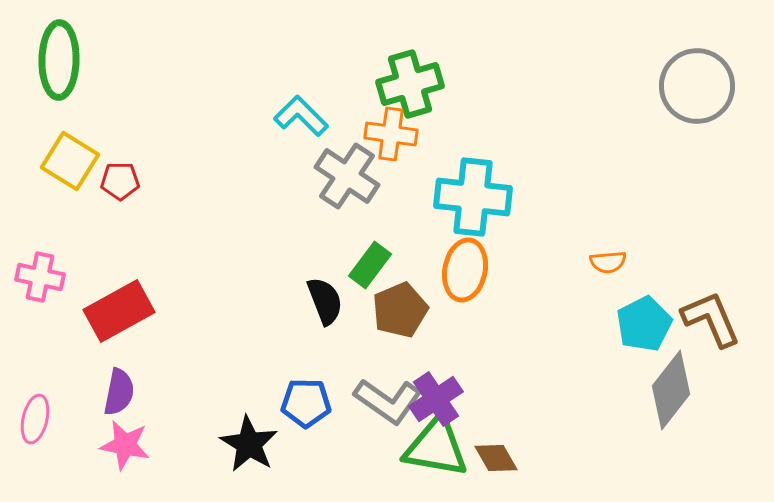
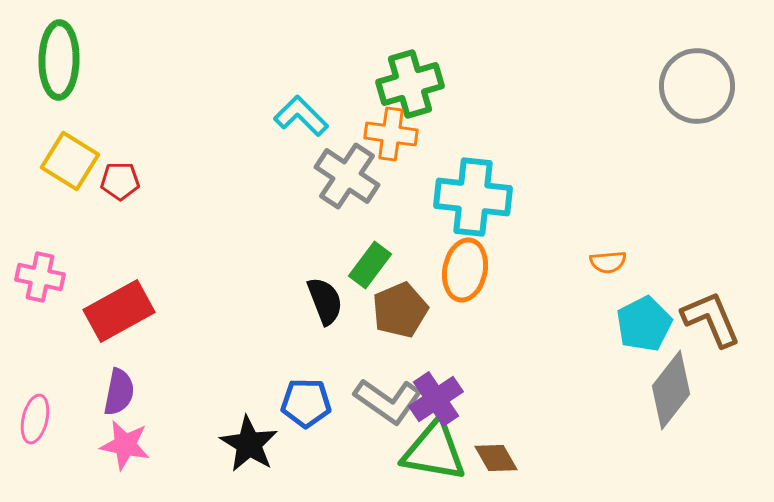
green triangle: moved 2 px left, 4 px down
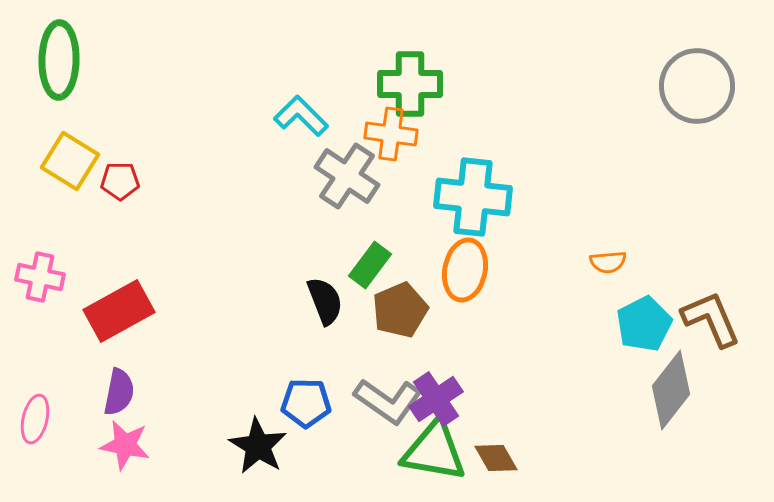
green cross: rotated 16 degrees clockwise
black star: moved 9 px right, 2 px down
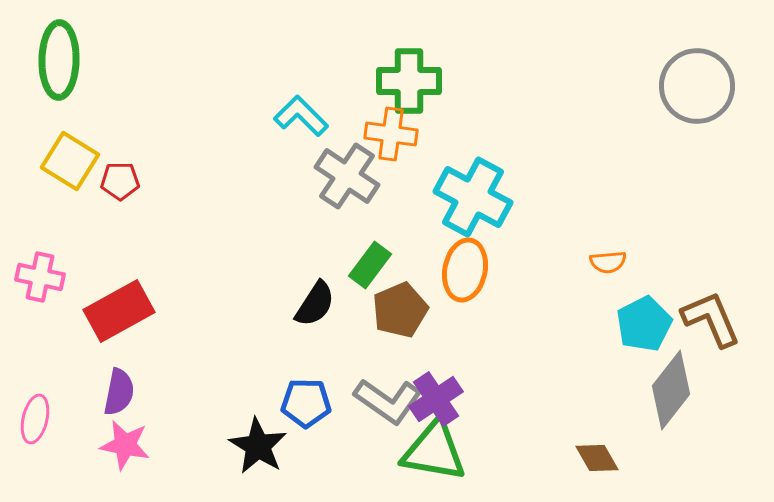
green cross: moved 1 px left, 3 px up
cyan cross: rotated 22 degrees clockwise
black semicircle: moved 10 px left, 3 px down; rotated 54 degrees clockwise
brown diamond: moved 101 px right
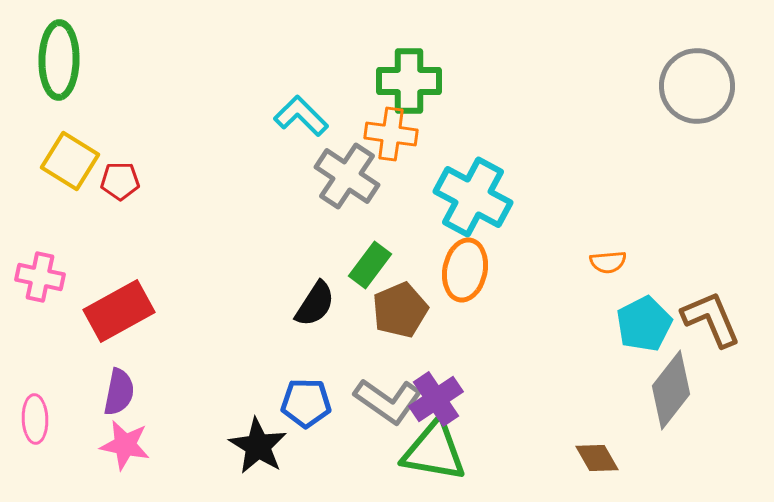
pink ellipse: rotated 15 degrees counterclockwise
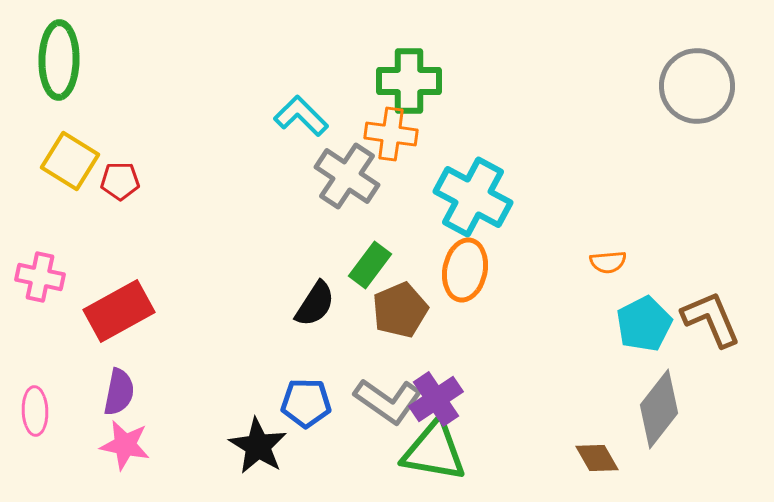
gray diamond: moved 12 px left, 19 px down
pink ellipse: moved 8 px up
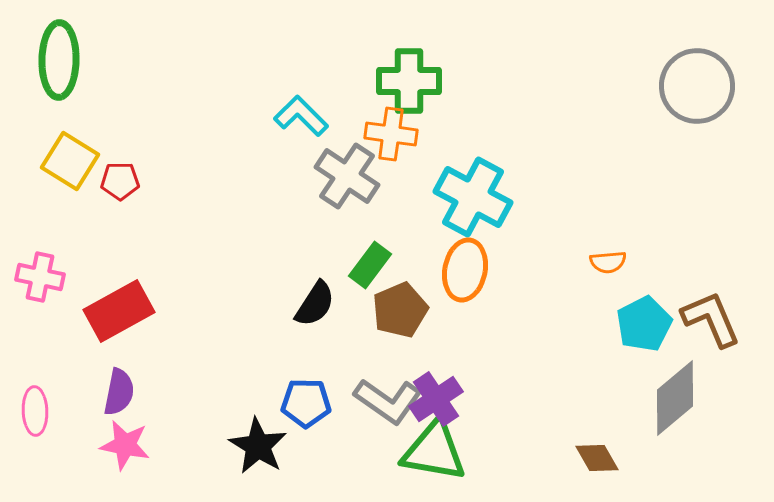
gray diamond: moved 16 px right, 11 px up; rotated 12 degrees clockwise
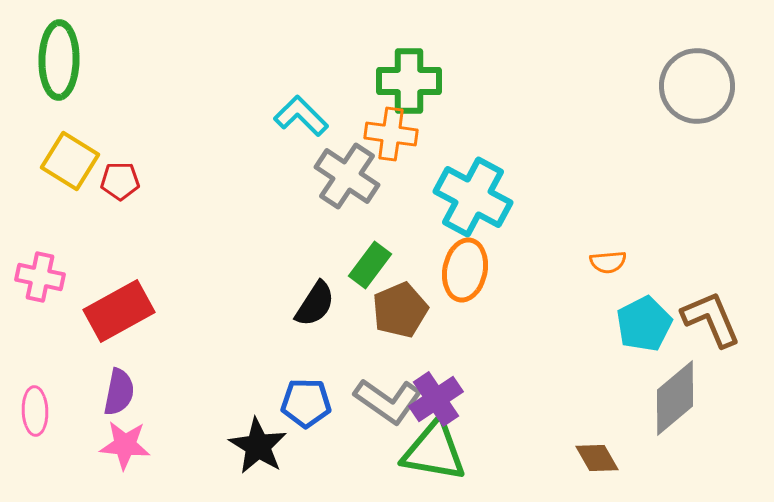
pink star: rotated 6 degrees counterclockwise
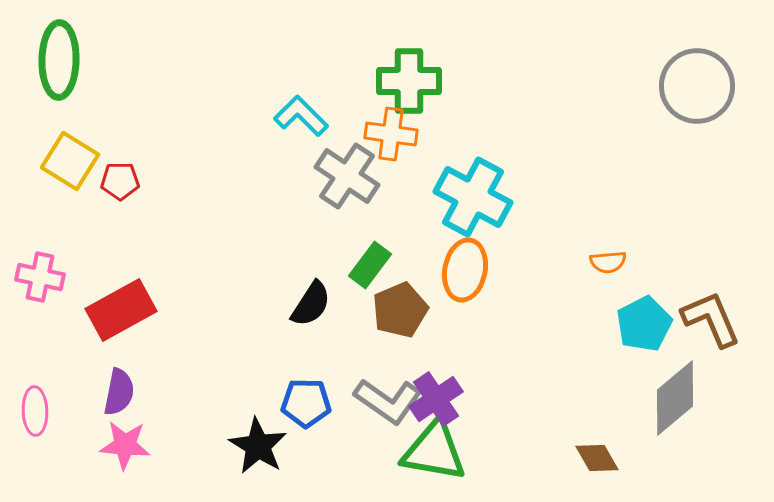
black semicircle: moved 4 px left
red rectangle: moved 2 px right, 1 px up
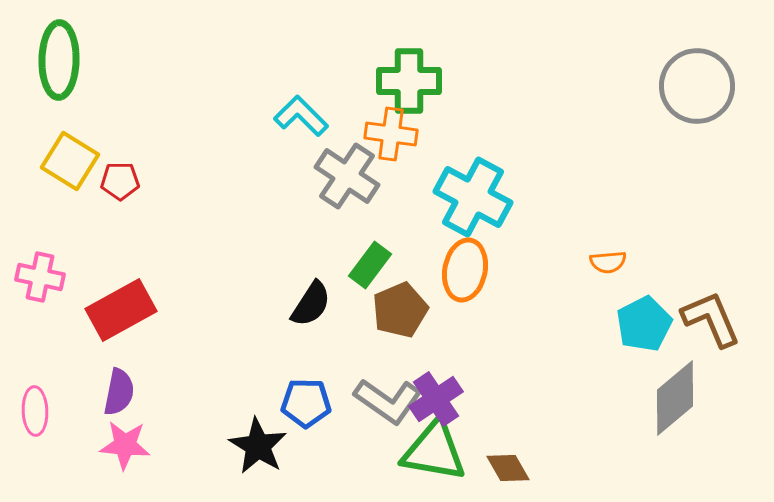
brown diamond: moved 89 px left, 10 px down
